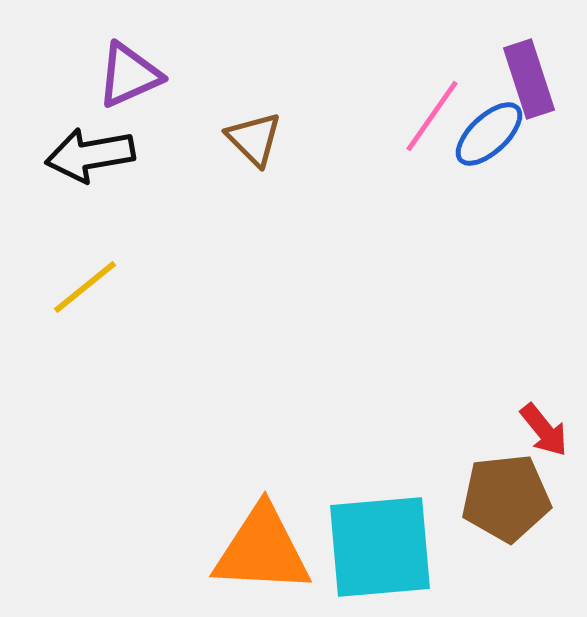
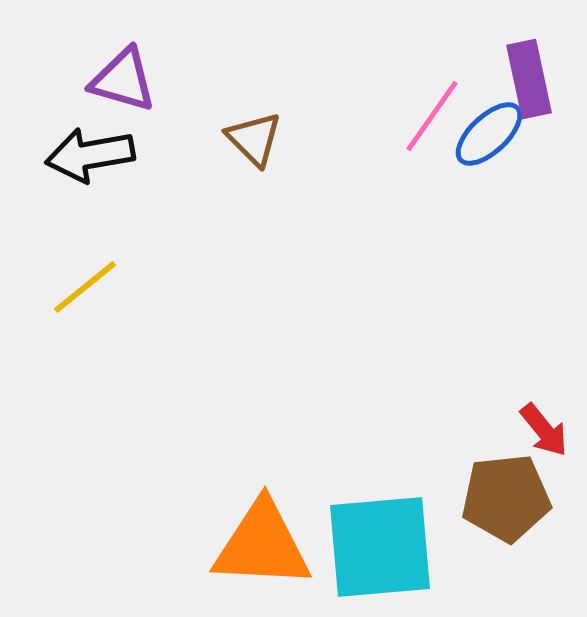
purple triangle: moved 6 px left, 5 px down; rotated 40 degrees clockwise
purple rectangle: rotated 6 degrees clockwise
orange triangle: moved 5 px up
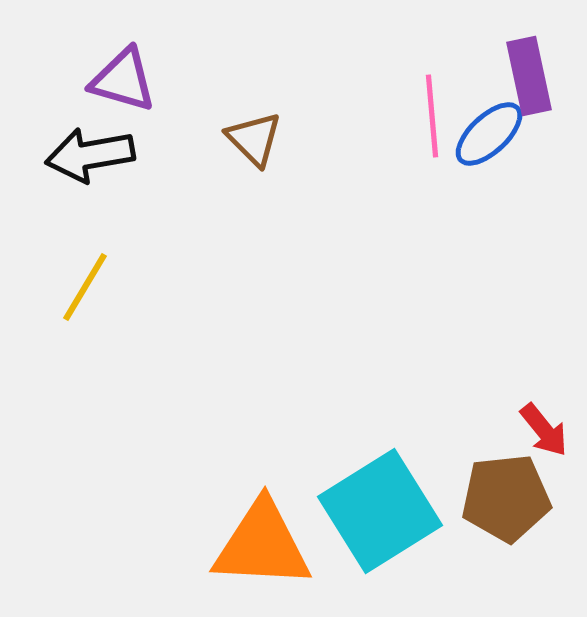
purple rectangle: moved 3 px up
pink line: rotated 40 degrees counterclockwise
yellow line: rotated 20 degrees counterclockwise
cyan square: moved 36 px up; rotated 27 degrees counterclockwise
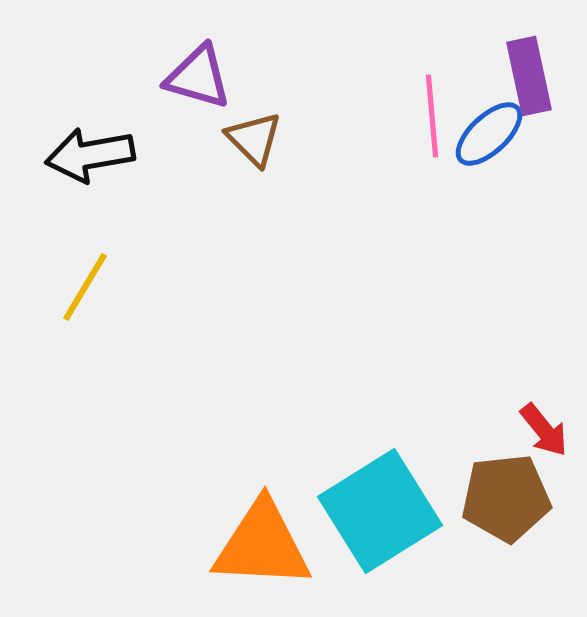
purple triangle: moved 75 px right, 3 px up
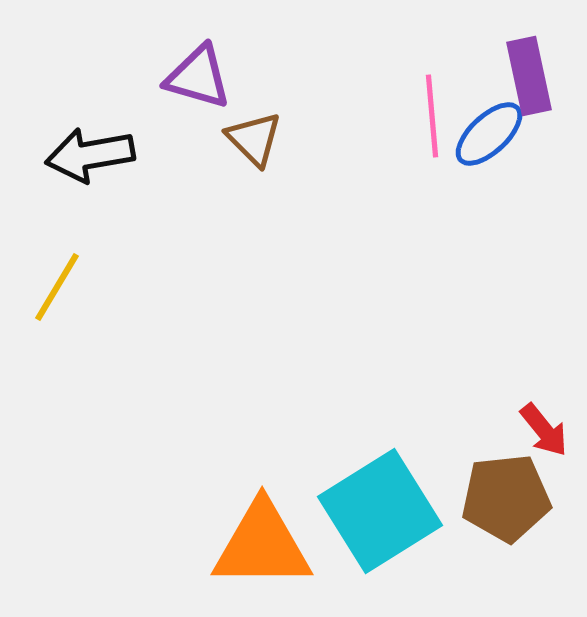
yellow line: moved 28 px left
orange triangle: rotated 3 degrees counterclockwise
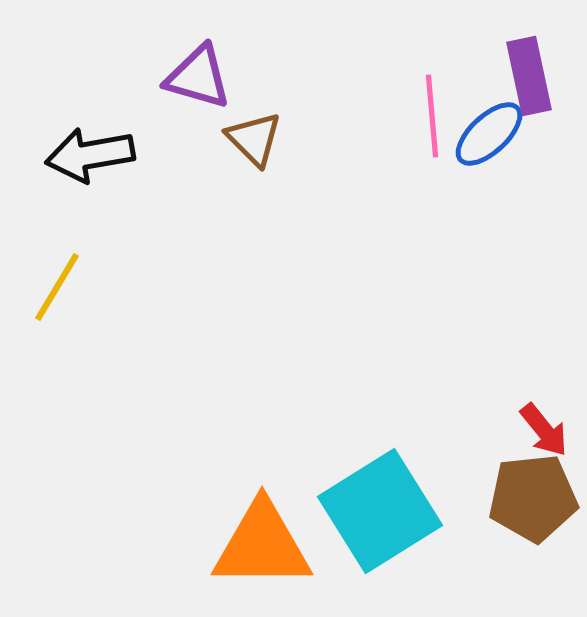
brown pentagon: moved 27 px right
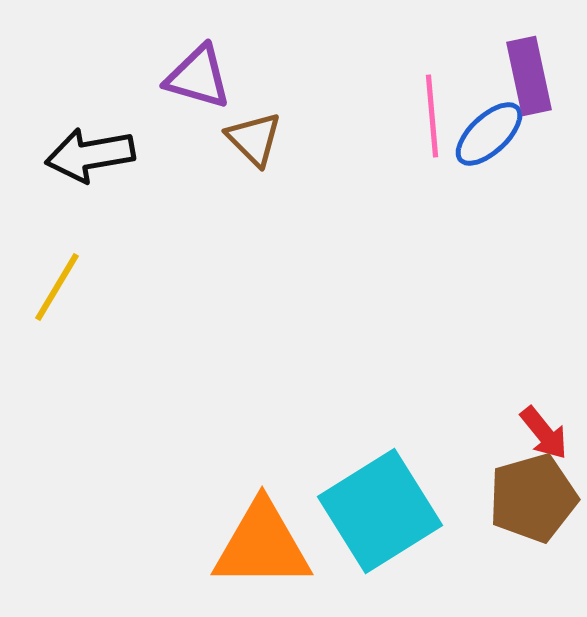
red arrow: moved 3 px down
brown pentagon: rotated 10 degrees counterclockwise
